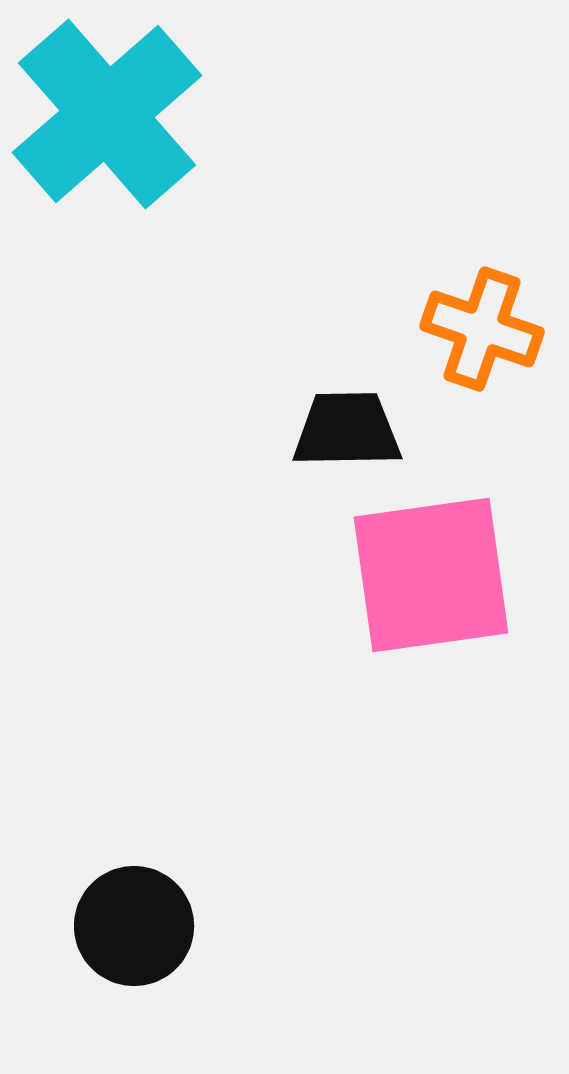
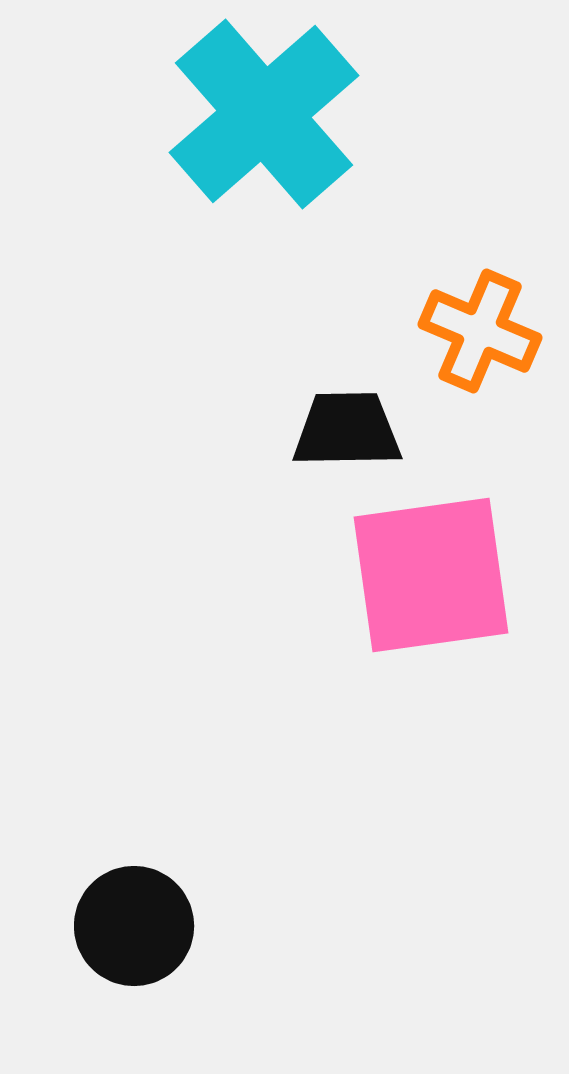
cyan cross: moved 157 px right
orange cross: moved 2 px left, 2 px down; rotated 4 degrees clockwise
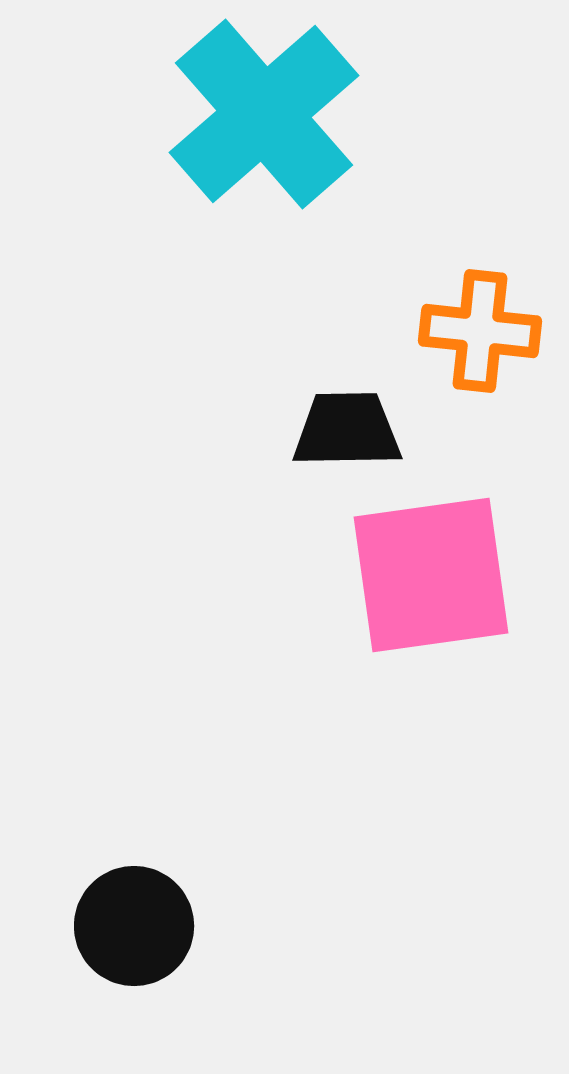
orange cross: rotated 17 degrees counterclockwise
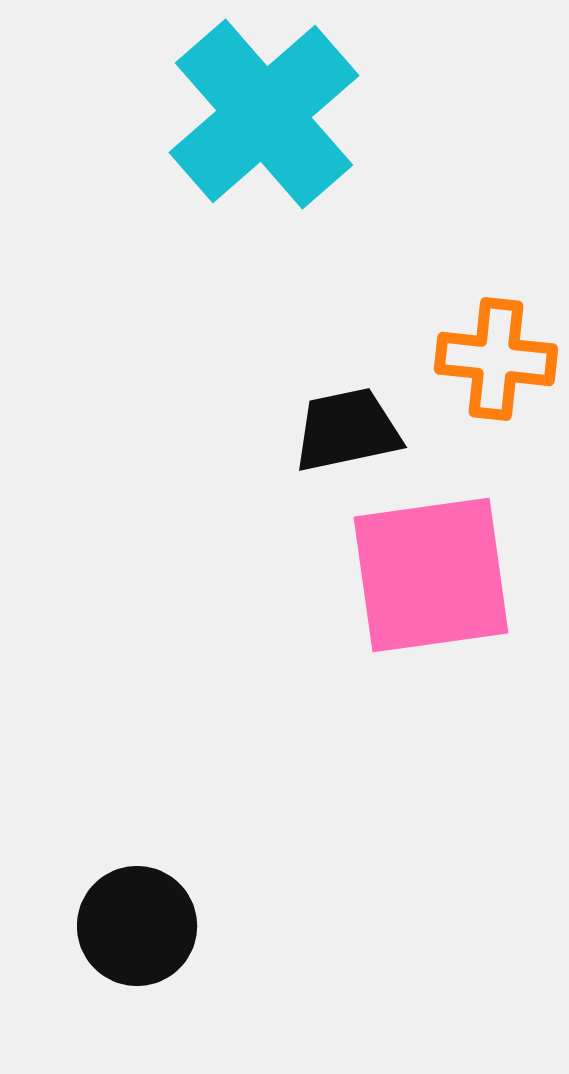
orange cross: moved 16 px right, 28 px down
black trapezoid: rotated 11 degrees counterclockwise
black circle: moved 3 px right
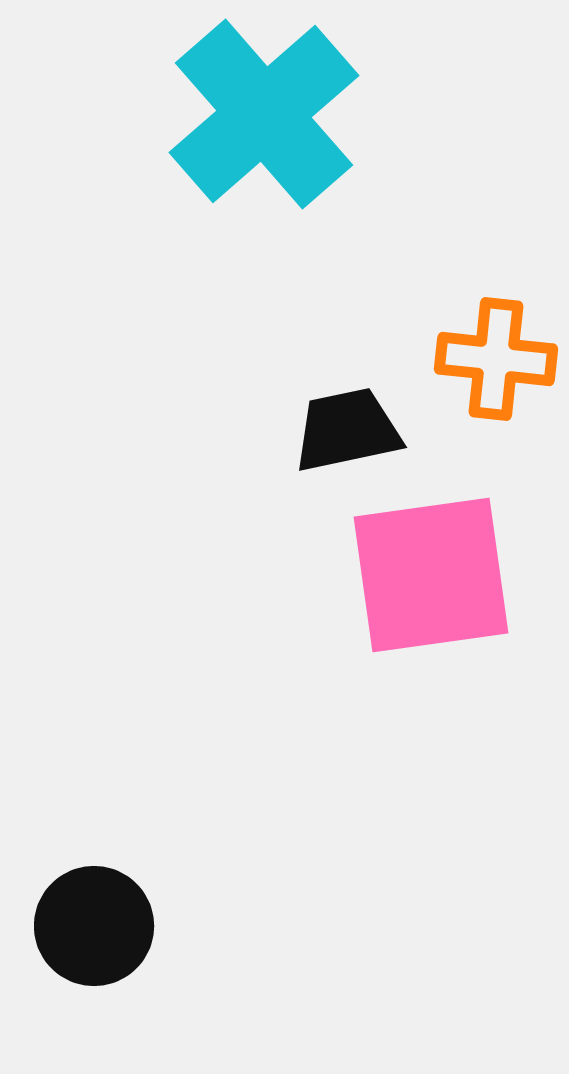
black circle: moved 43 px left
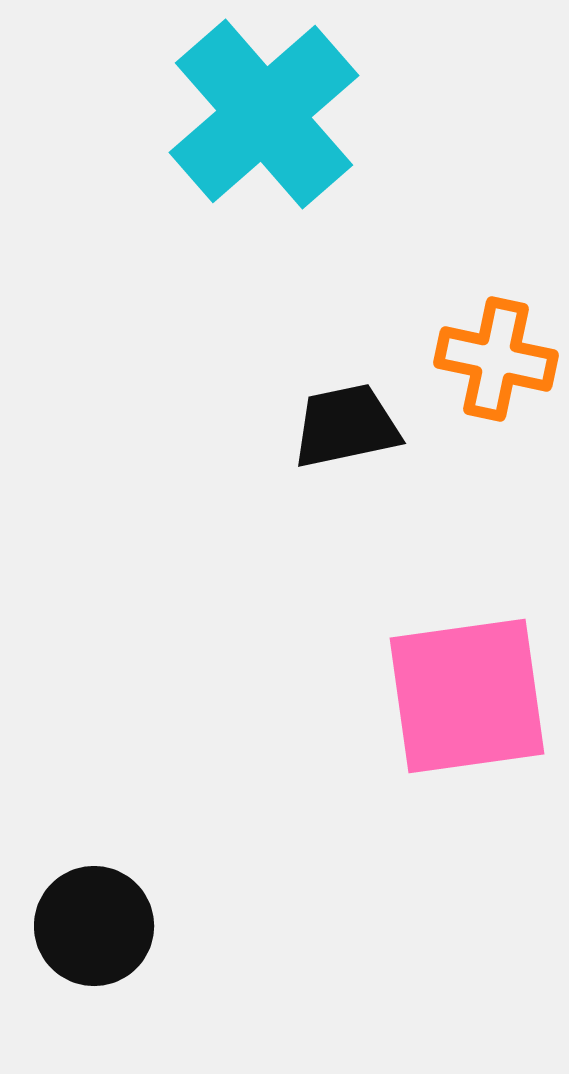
orange cross: rotated 6 degrees clockwise
black trapezoid: moved 1 px left, 4 px up
pink square: moved 36 px right, 121 px down
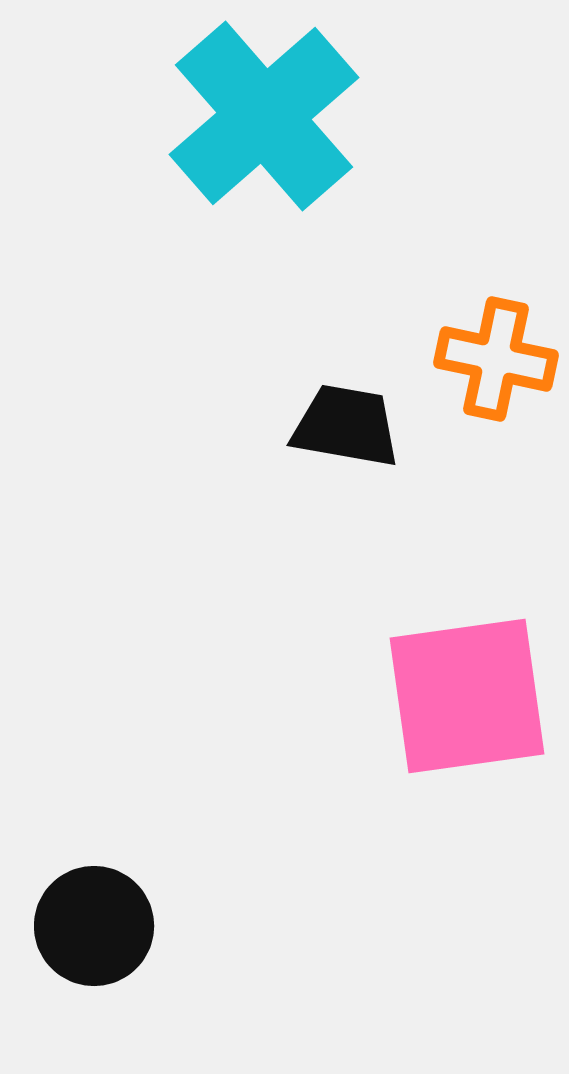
cyan cross: moved 2 px down
black trapezoid: rotated 22 degrees clockwise
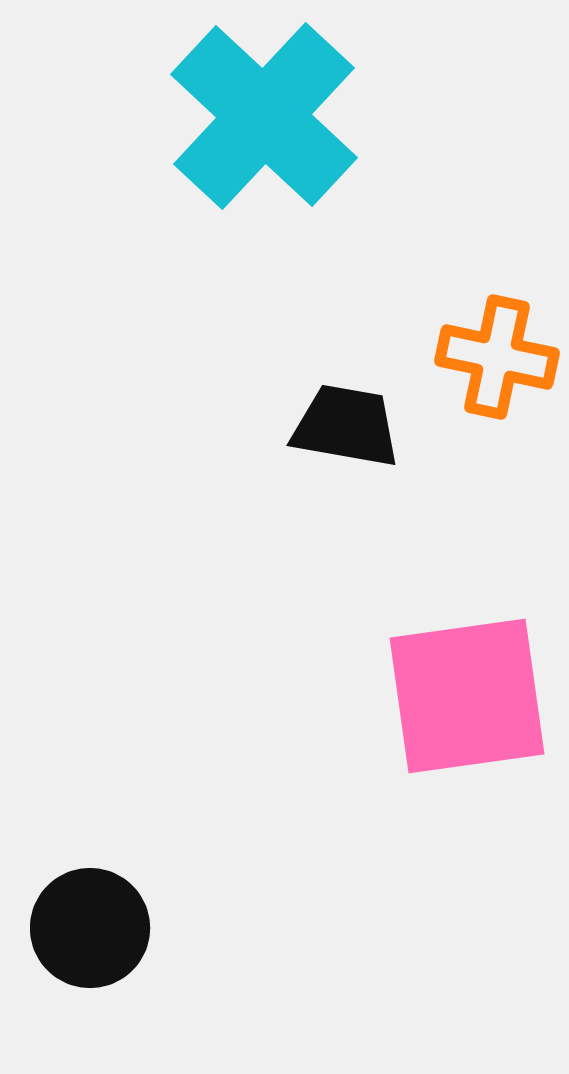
cyan cross: rotated 6 degrees counterclockwise
orange cross: moved 1 px right, 2 px up
black circle: moved 4 px left, 2 px down
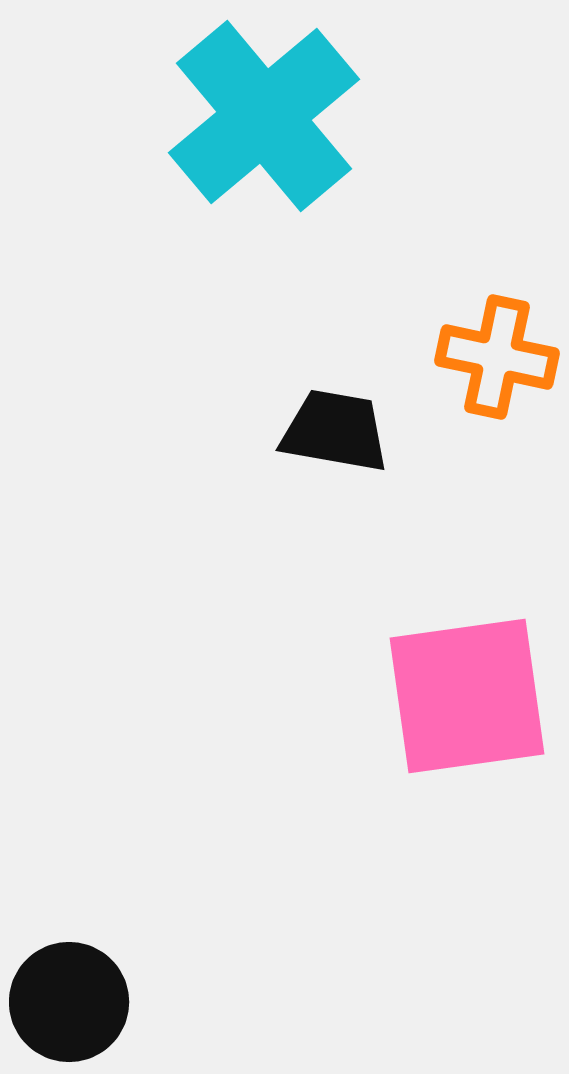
cyan cross: rotated 7 degrees clockwise
black trapezoid: moved 11 px left, 5 px down
black circle: moved 21 px left, 74 px down
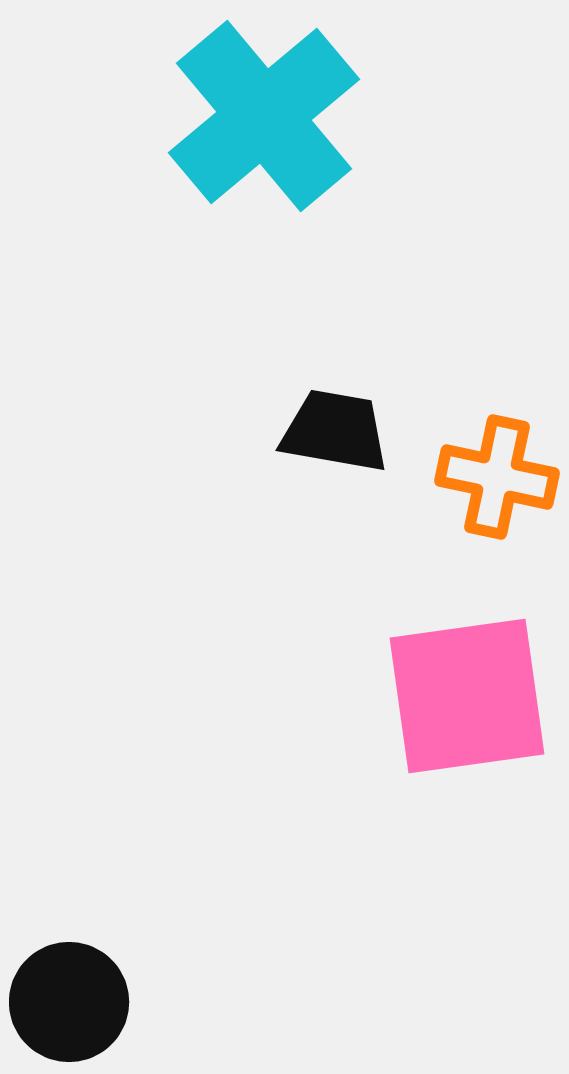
orange cross: moved 120 px down
